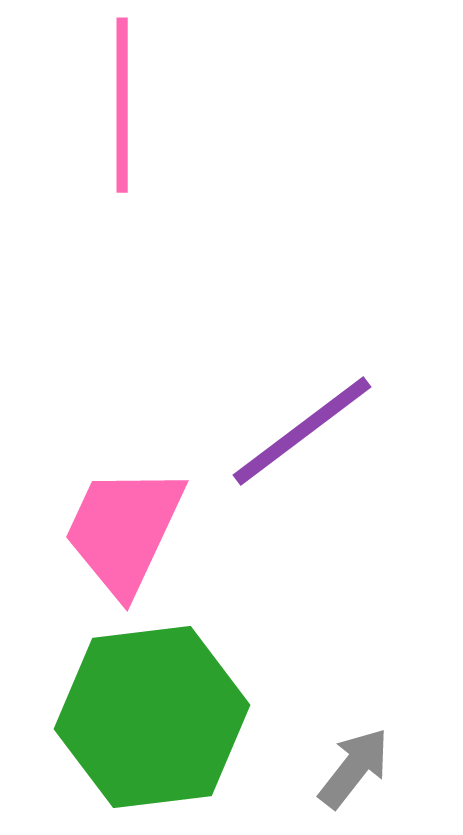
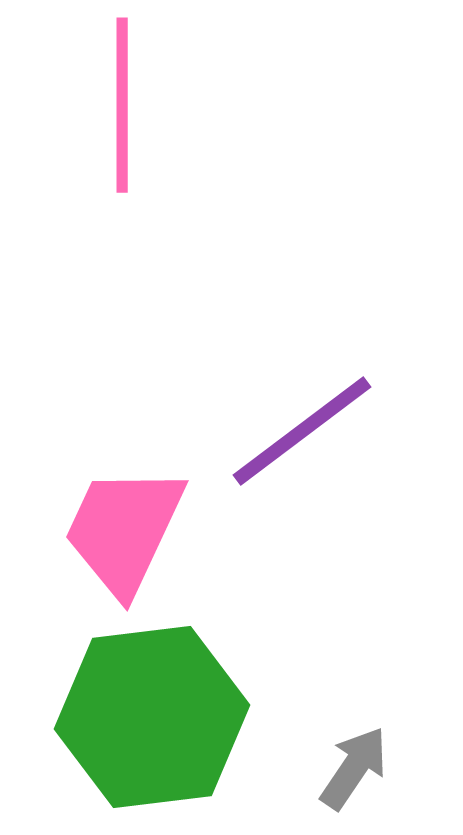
gray arrow: rotated 4 degrees counterclockwise
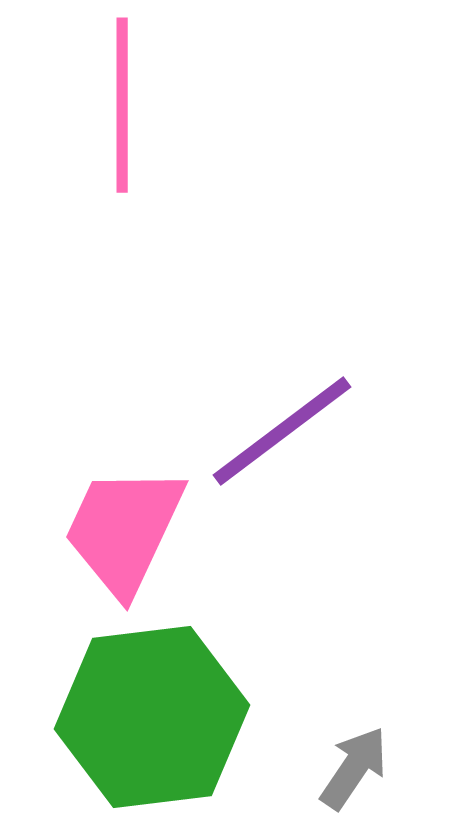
purple line: moved 20 px left
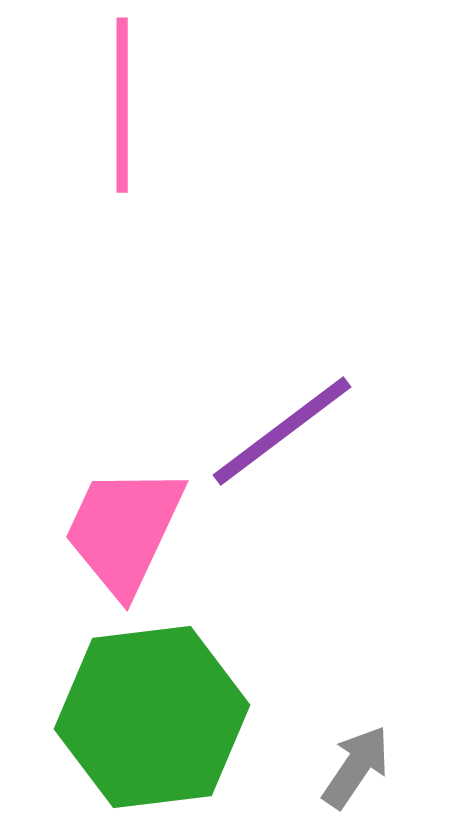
gray arrow: moved 2 px right, 1 px up
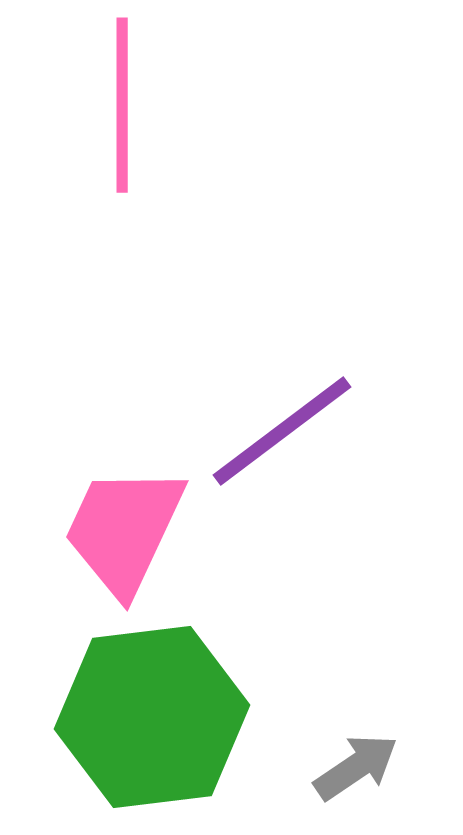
gray arrow: rotated 22 degrees clockwise
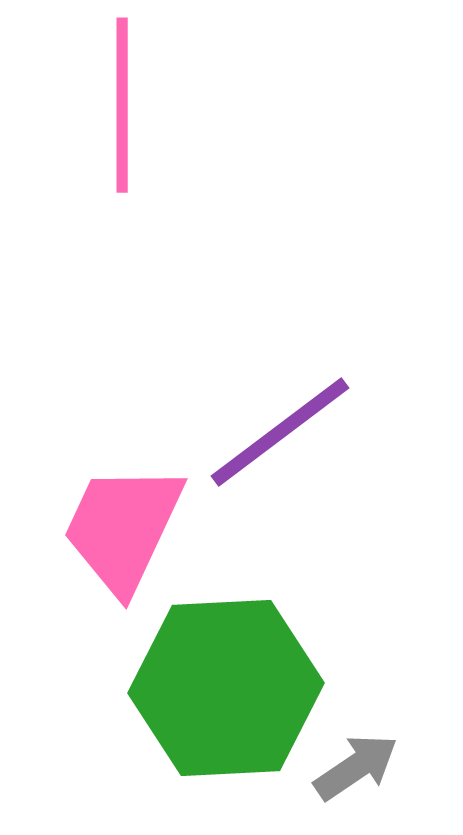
purple line: moved 2 px left, 1 px down
pink trapezoid: moved 1 px left, 2 px up
green hexagon: moved 74 px right, 29 px up; rotated 4 degrees clockwise
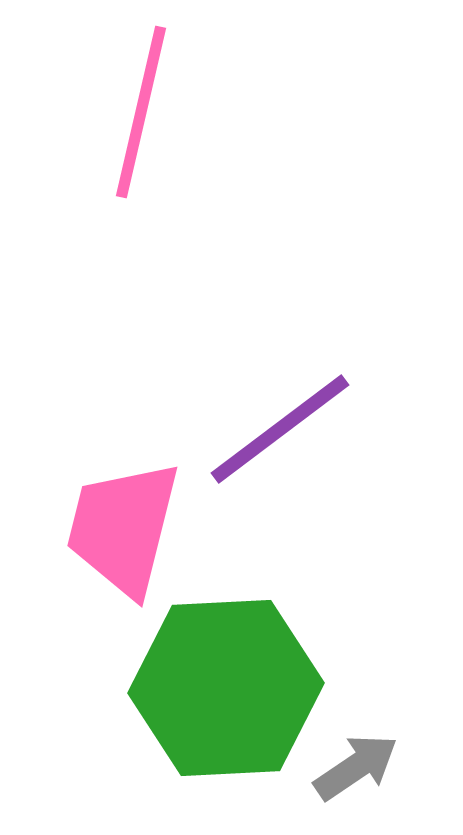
pink line: moved 19 px right, 7 px down; rotated 13 degrees clockwise
purple line: moved 3 px up
pink trapezoid: rotated 11 degrees counterclockwise
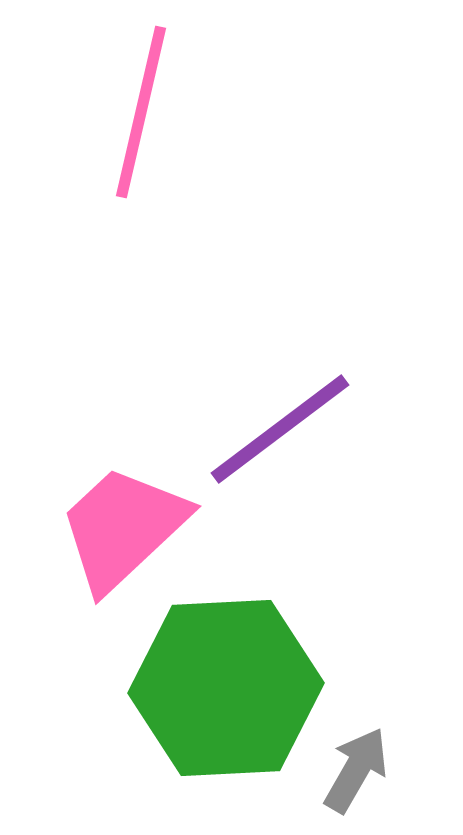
pink trapezoid: rotated 33 degrees clockwise
gray arrow: moved 3 px down; rotated 26 degrees counterclockwise
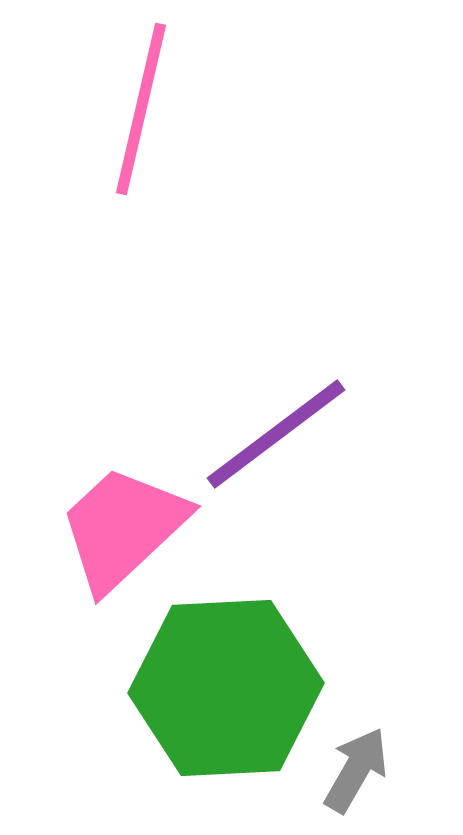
pink line: moved 3 px up
purple line: moved 4 px left, 5 px down
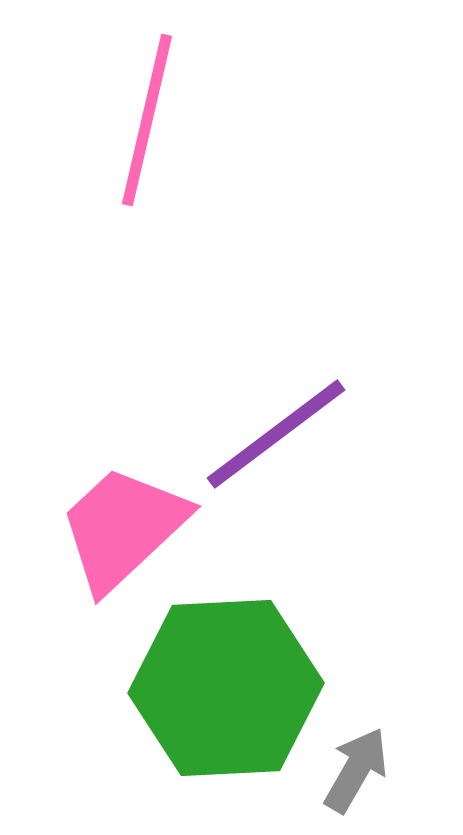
pink line: moved 6 px right, 11 px down
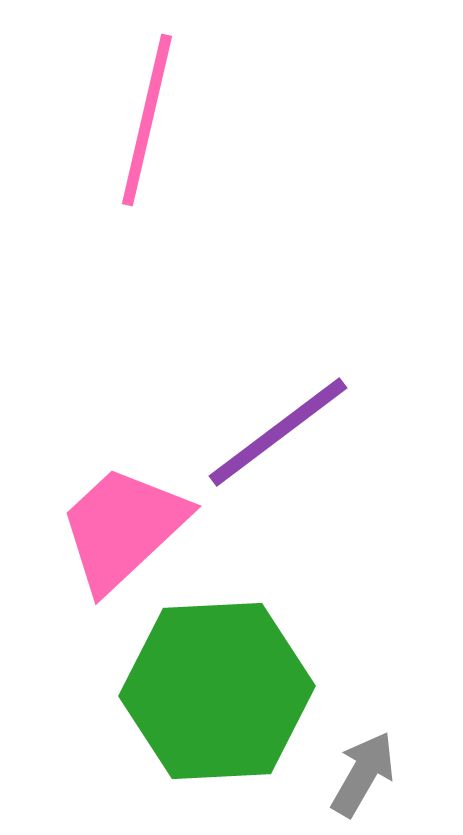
purple line: moved 2 px right, 2 px up
green hexagon: moved 9 px left, 3 px down
gray arrow: moved 7 px right, 4 px down
